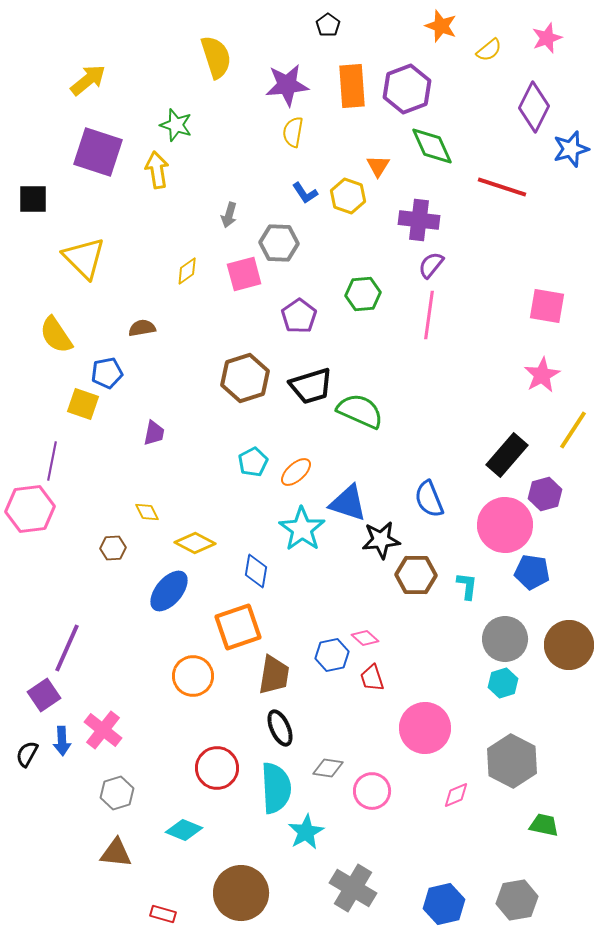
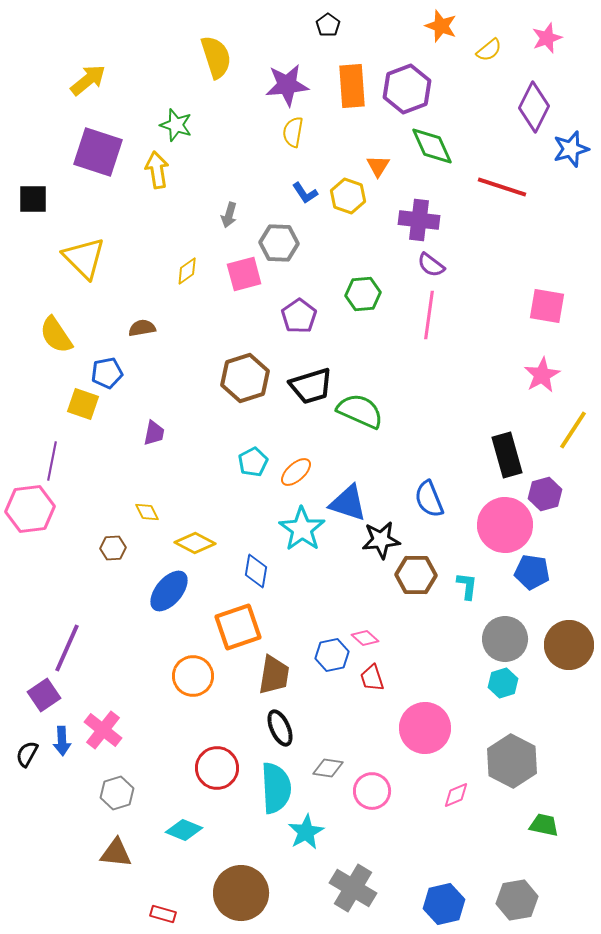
purple semicircle at (431, 265): rotated 92 degrees counterclockwise
black rectangle at (507, 455): rotated 57 degrees counterclockwise
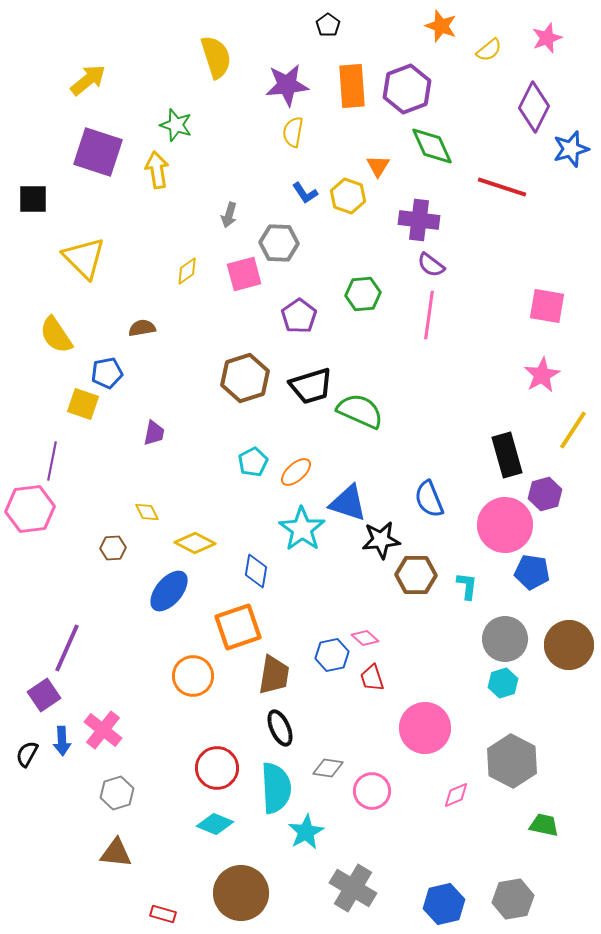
cyan diamond at (184, 830): moved 31 px right, 6 px up
gray hexagon at (517, 900): moved 4 px left, 1 px up
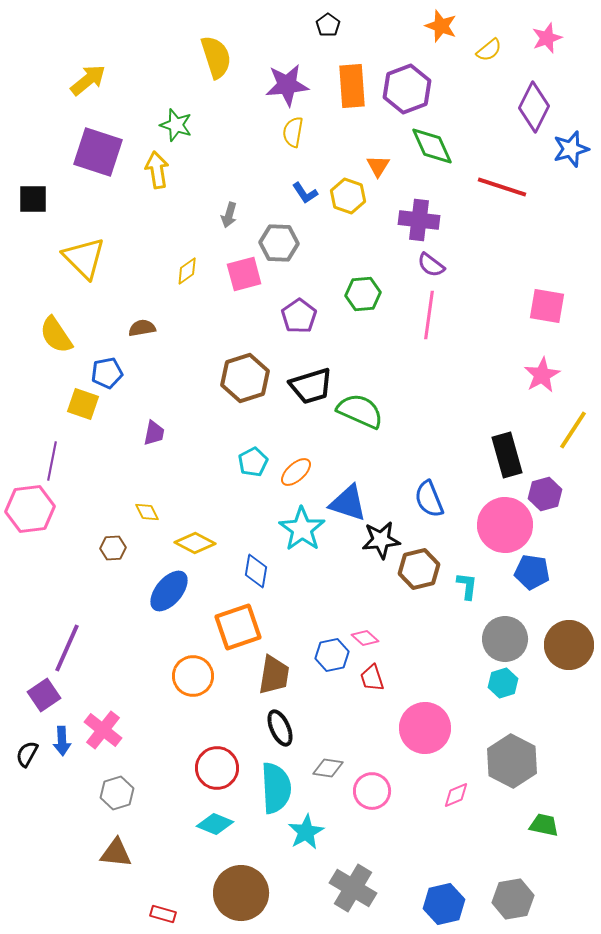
brown hexagon at (416, 575): moved 3 px right, 6 px up; rotated 15 degrees counterclockwise
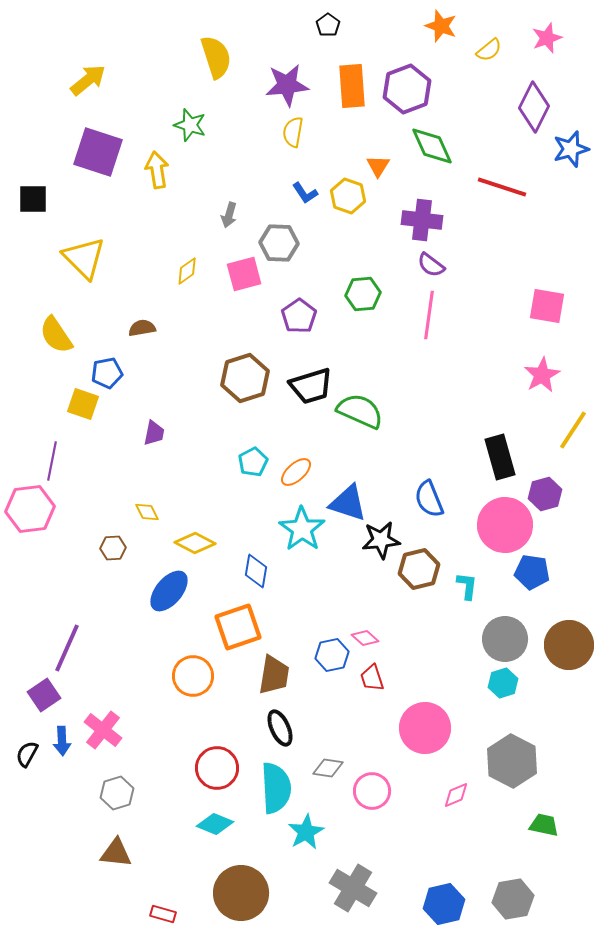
green star at (176, 125): moved 14 px right
purple cross at (419, 220): moved 3 px right
black rectangle at (507, 455): moved 7 px left, 2 px down
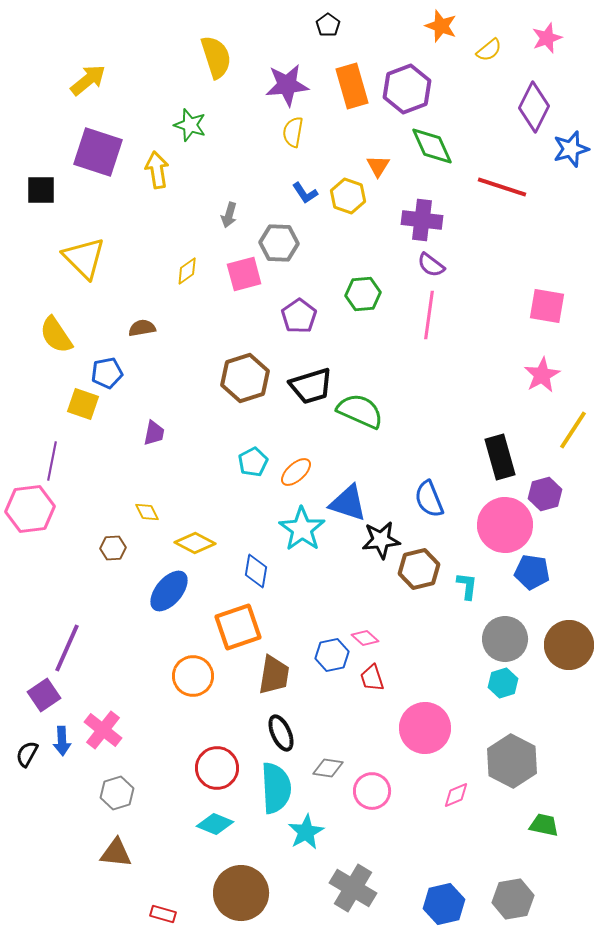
orange rectangle at (352, 86): rotated 12 degrees counterclockwise
black square at (33, 199): moved 8 px right, 9 px up
black ellipse at (280, 728): moved 1 px right, 5 px down
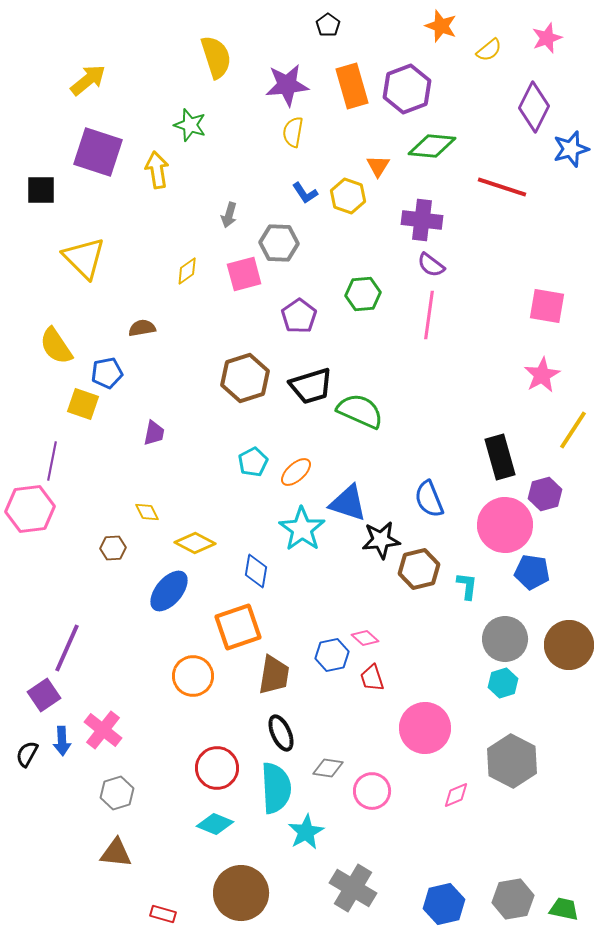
green diamond at (432, 146): rotated 60 degrees counterclockwise
yellow semicircle at (56, 335): moved 11 px down
green trapezoid at (544, 825): moved 20 px right, 84 px down
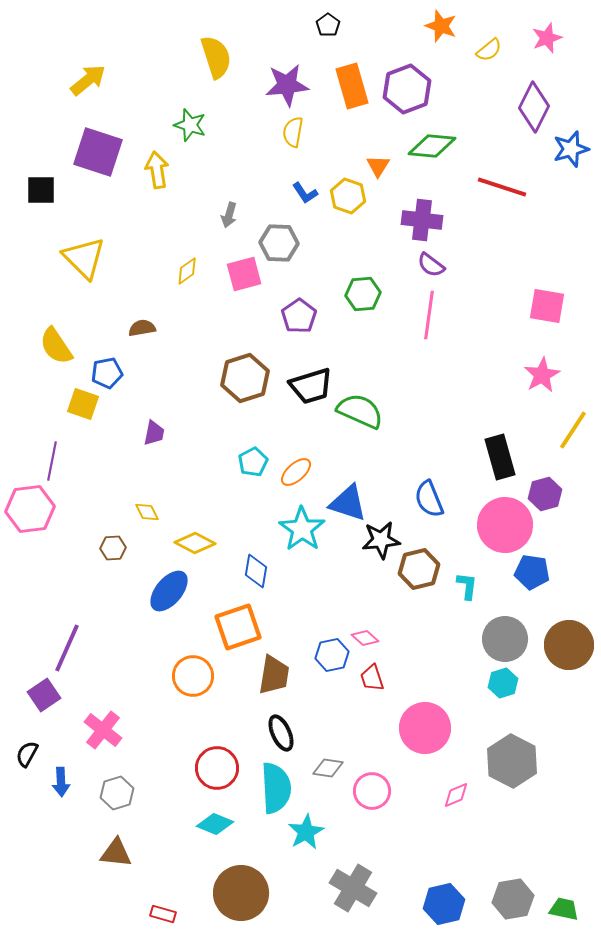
blue arrow at (62, 741): moved 1 px left, 41 px down
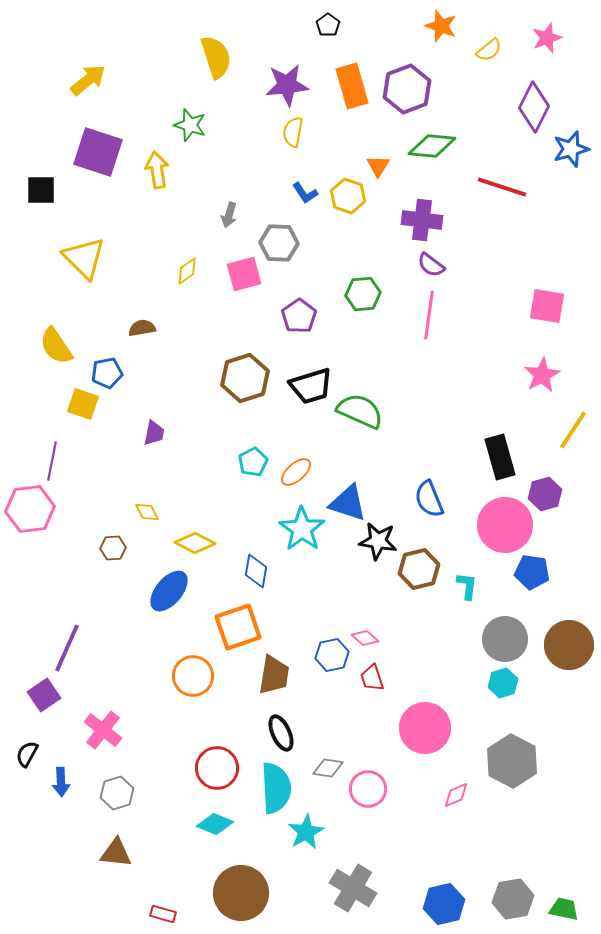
black star at (381, 540): moved 3 px left, 1 px down; rotated 15 degrees clockwise
pink circle at (372, 791): moved 4 px left, 2 px up
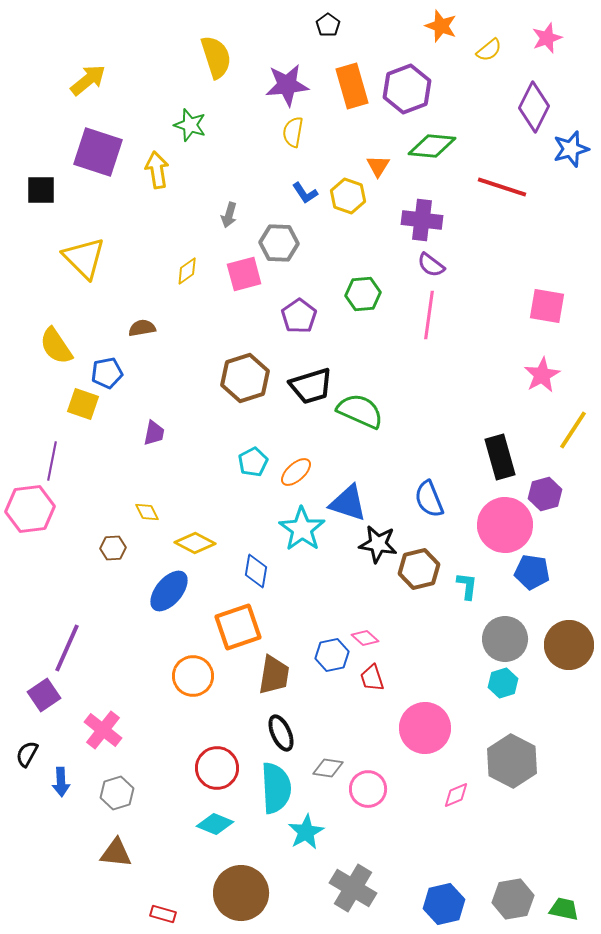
black star at (378, 541): moved 3 px down
